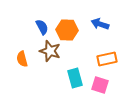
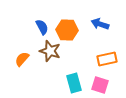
orange semicircle: rotated 56 degrees clockwise
cyan rectangle: moved 1 px left, 5 px down
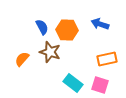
brown star: moved 1 px down
cyan rectangle: moved 1 px left; rotated 36 degrees counterclockwise
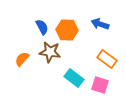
brown star: rotated 10 degrees counterclockwise
orange rectangle: rotated 48 degrees clockwise
cyan rectangle: moved 1 px right, 5 px up
